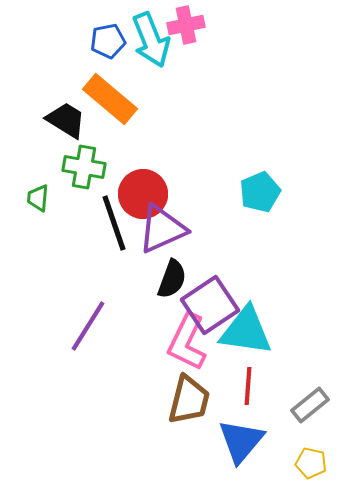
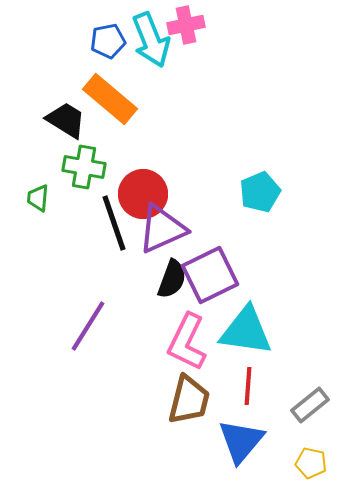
purple square: moved 30 px up; rotated 8 degrees clockwise
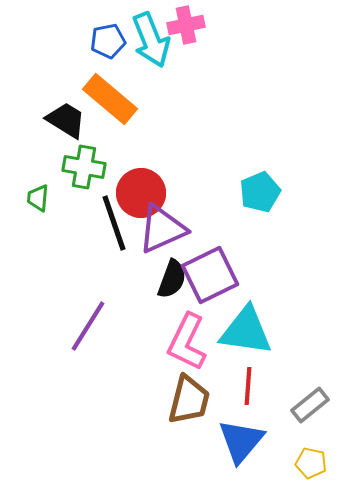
red circle: moved 2 px left, 1 px up
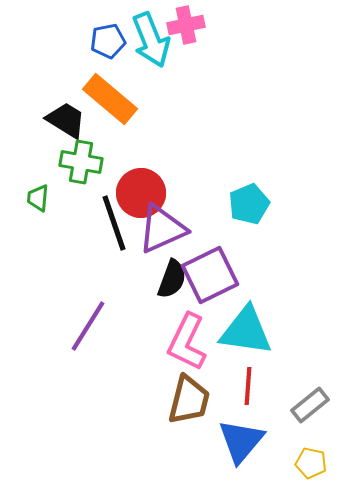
green cross: moved 3 px left, 5 px up
cyan pentagon: moved 11 px left, 12 px down
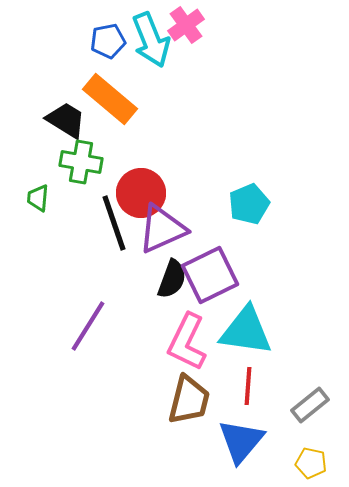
pink cross: rotated 24 degrees counterclockwise
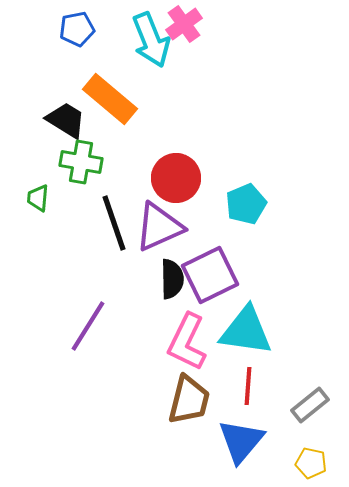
pink cross: moved 2 px left, 1 px up
blue pentagon: moved 31 px left, 12 px up
red circle: moved 35 px right, 15 px up
cyan pentagon: moved 3 px left
purple triangle: moved 3 px left, 2 px up
black semicircle: rotated 21 degrees counterclockwise
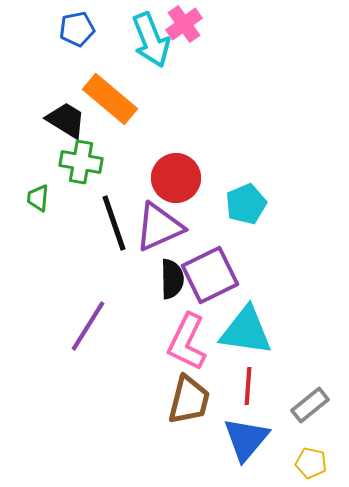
blue triangle: moved 5 px right, 2 px up
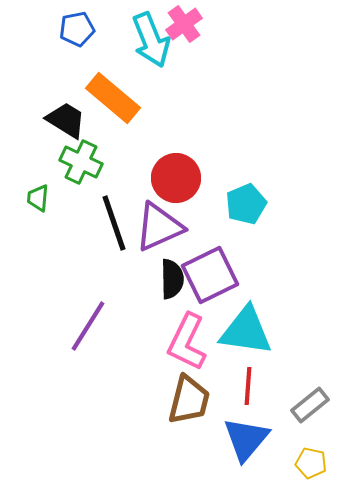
orange rectangle: moved 3 px right, 1 px up
green cross: rotated 15 degrees clockwise
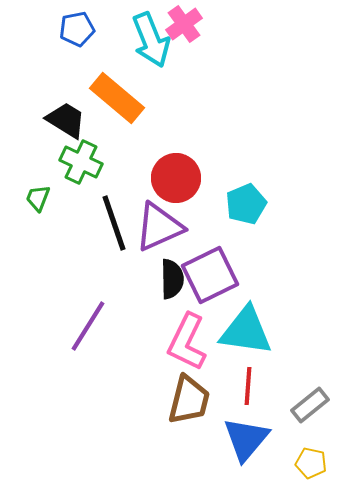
orange rectangle: moved 4 px right
green trapezoid: rotated 16 degrees clockwise
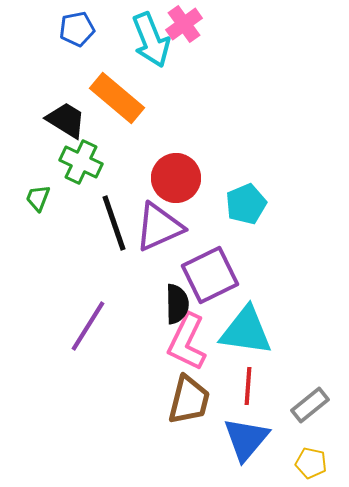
black semicircle: moved 5 px right, 25 px down
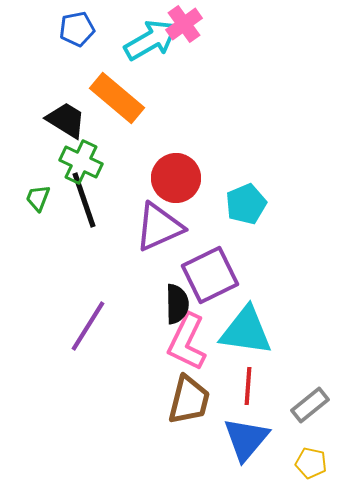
cyan arrow: rotated 98 degrees counterclockwise
black line: moved 30 px left, 23 px up
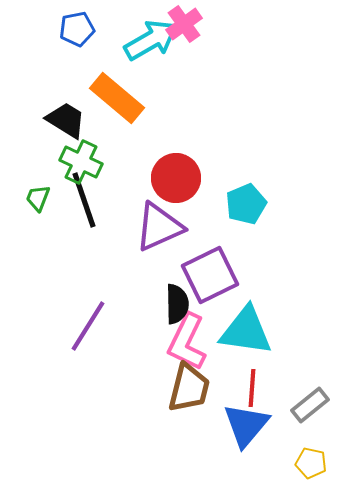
red line: moved 4 px right, 2 px down
brown trapezoid: moved 12 px up
blue triangle: moved 14 px up
